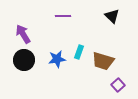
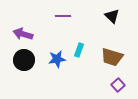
purple arrow: rotated 42 degrees counterclockwise
cyan rectangle: moved 2 px up
brown trapezoid: moved 9 px right, 4 px up
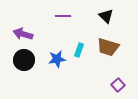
black triangle: moved 6 px left
brown trapezoid: moved 4 px left, 10 px up
